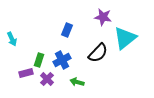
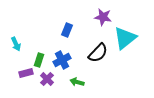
cyan arrow: moved 4 px right, 5 px down
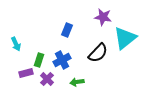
green arrow: rotated 24 degrees counterclockwise
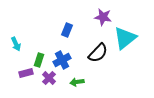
purple cross: moved 2 px right, 1 px up
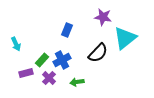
green rectangle: moved 3 px right; rotated 24 degrees clockwise
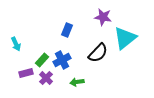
purple cross: moved 3 px left
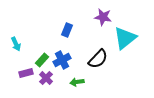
black semicircle: moved 6 px down
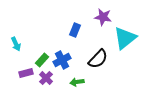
blue rectangle: moved 8 px right
